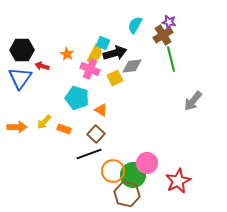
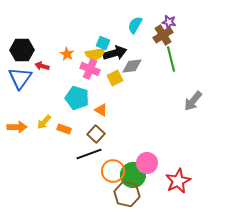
yellow semicircle: rotated 54 degrees clockwise
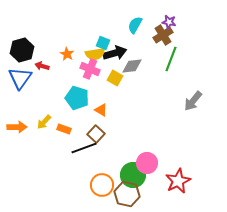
black hexagon: rotated 15 degrees counterclockwise
green line: rotated 35 degrees clockwise
yellow square: rotated 35 degrees counterclockwise
black line: moved 5 px left, 6 px up
orange circle: moved 11 px left, 14 px down
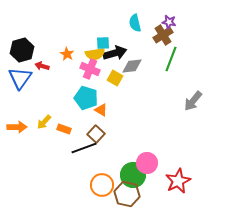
cyan semicircle: moved 2 px up; rotated 42 degrees counterclockwise
cyan square: rotated 24 degrees counterclockwise
cyan pentagon: moved 9 px right
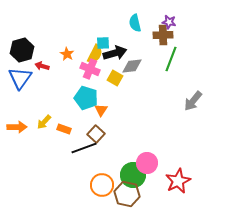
brown cross: rotated 30 degrees clockwise
yellow semicircle: rotated 54 degrees counterclockwise
orange triangle: rotated 32 degrees clockwise
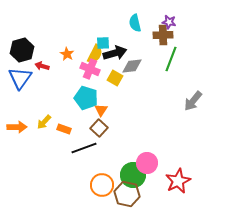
brown square: moved 3 px right, 6 px up
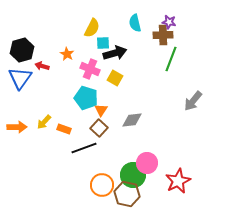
yellow semicircle: moved 3 px left, 26 px up
gray diamond: moved 54 px down
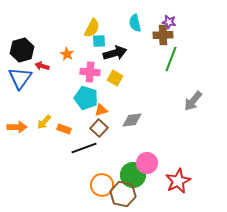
cyan square: moved 4 px left, 2 px up
pink cross: moved 3 px down; rotated 18 degrees counterclockwise
orange triangle: rotated 40 degrees clockwise
brown hexagon: moved 4 px left
